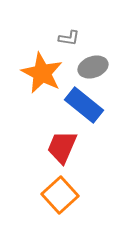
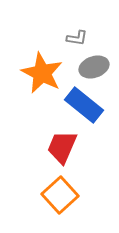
gray L-shape: moved 8 px right
gray ellipse: moved 1 px right
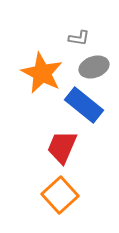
gray L-shape: moved 2 px right
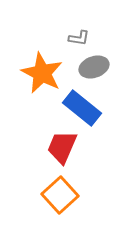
blue rectangle: moved 2 px left, 3 px down
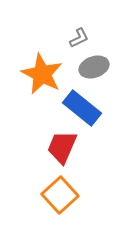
gray L-shape: rotated 35 degrees counterclockwise
orange star: moved 1 px down
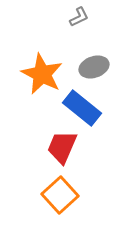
gray L-shape: moved 21 px up
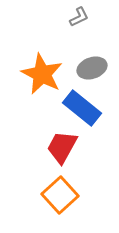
gray ellipse: moved 2 px left, 1 px down
red trapezoid: rotated 6 degrees clockwise
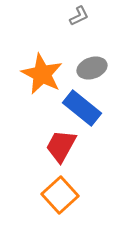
gray L-shape: moved 1 px up
red trapezoid: moved 1 px left, 1 px up
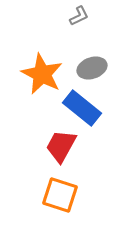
orange square: rotated 30 degrees counterclockwise
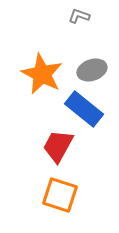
gray L-shape: rotated 135 degrees counterclockwise
gray ellipse: moved 2 px down
blue rectangle: moved 2 px right, 1 px down
red trapezoid: moved 3 px left
